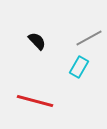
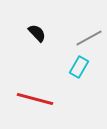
black semicircle: moved 8 px up
red line: moved 2 px up
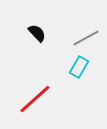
gray line: moved 3 px left
red line: rotated 57 degrees counterclockwise
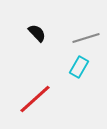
gray line: rotated 12 degrees clockwise
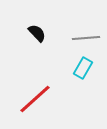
gray line: rotated 12 degrees clockwise
cyan rectangle: moved 4 px right, 1 px down
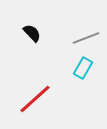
black semicircle: moved 5 px left
gray line: rotated 16 degrees counterclockwise
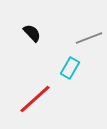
gray line: moved 3 px right
cyan rectangle: moved 13 px left
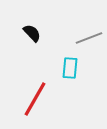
cyan rectangle: rotated 25 degrees counterclockwise
red line: rotated 18 degrees counterclockwise
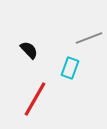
black semicircle: moved 3 px left, 17 px down
cyan rectangle: rotated 15 degrees clockwise
